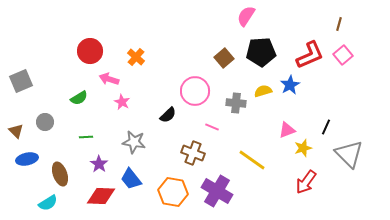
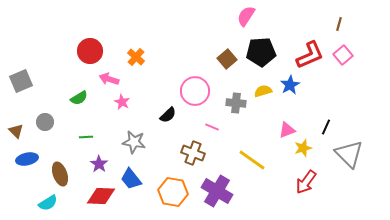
brown square: moved 3 px right, 1 px down
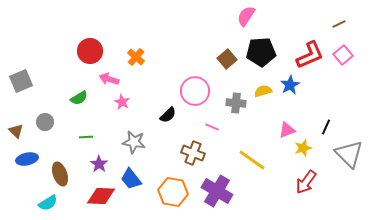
brown line: rotated 48 degrees clockwise
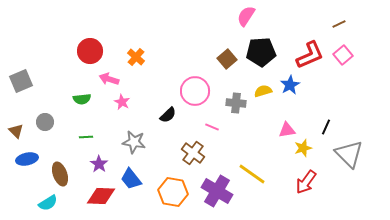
green semicircle: moved 3 px right, 1 px down; rotated 24 degrees clockwise
pink triangle: rotated 12 degrees clockwise
brown cross: rotated 15 degrees clockwise
yellow line: moved 14 px down
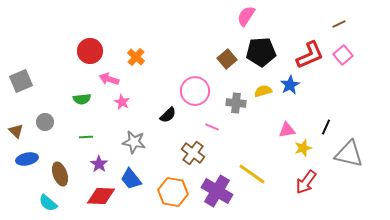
gray triangle: rotated 32 degrees counterclockwise
cyan semicircle: rotated 72 degrees clockwise
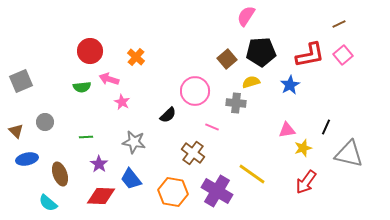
red L-shape: rotated 12 degrees clockwise
yellow semicircle: moved 12 px left, 9 px up
green semicircle: moved 12 px up
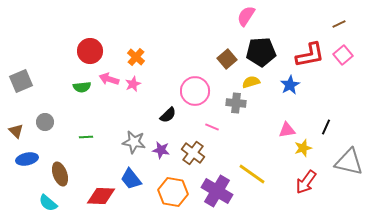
pink star: moved 11 px right, 18 px up; rotated 21 degrees clockwise
gray triangle: moved 8 px down
purple star: moved 62 px right, 14 px up; rotated 24 degrees counterclockwise
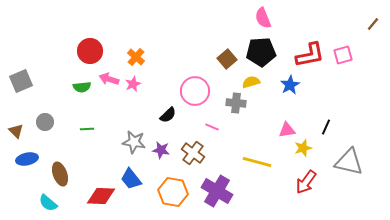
pink semicircle: moved 17 px right, 2 px down; rotated 55 degrees counterclockwise
brown line: moved 34 px right; rotated 24 degrees counterclockwise
pink square: rotated 24 degrees clockwise
green line: moved 1 px right, 8 px up
yellow line: moved 5 px right, 12 px up; rotated 20 degrees counterclockwise
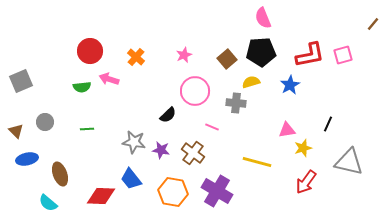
pink star: moved 51 px right, 29 px up
black line: moved 2 px right, 3 px up
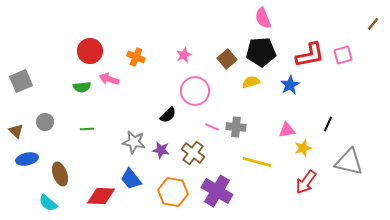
orange cross: rotated 18 degrees counterclockwise
gray cross: moved 24 px down
